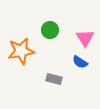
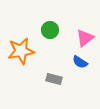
pink triangle: rotated 24 degrees clockwise
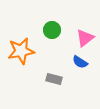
green circle: moved 2 px right
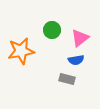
pink triangle: moved 5 px left
blue semicircle: moved 4 px left, 2 px up; rotated 42 degrees counterclockwise
gray rectangle: moved 13 px right
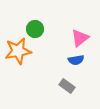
green circle: moved 17 px left, 1 px up
orange star: moved 3 px left
gray rectangle: moved 7 px down; rotated 21 degrees clockwise
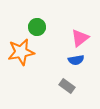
green circle: moved 2 px right, 2 px up
orange star: moved 3 px right, 1 px down
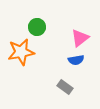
gray rectangle: moved 2 px left, 1 px down
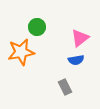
gray rectangle: rotated 28 degrees clockwise
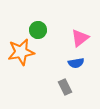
green circle: moved 1 px right, 3 px down
blue semicircle: moved 3 px down
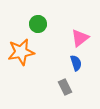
green circle: moved 6 px up
blue semicircle: rotated 98 degrees counterclockwise
